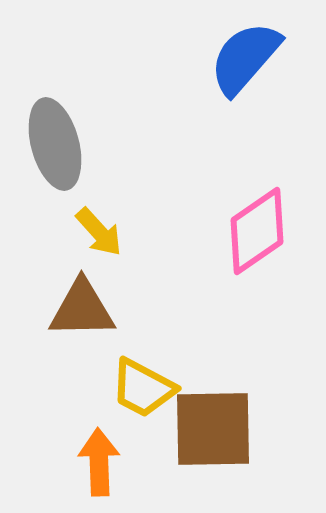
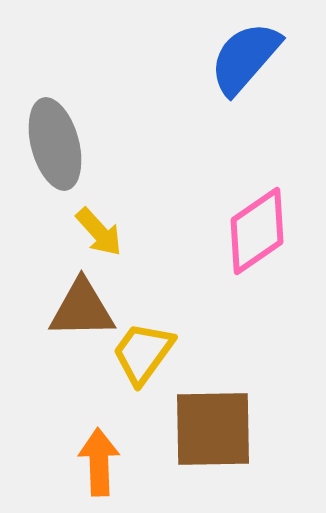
yellow trapezoid: moved 35 px up; rotated 98 degrees clockwise
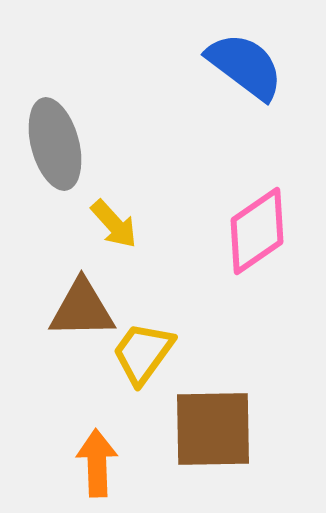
blue semicircle: moved 8 px down; rotated 86 degrees clockwise
yellow arrow: moved 15 px right, 8 px up
orange arrow: moved 2 px left, 1 px down
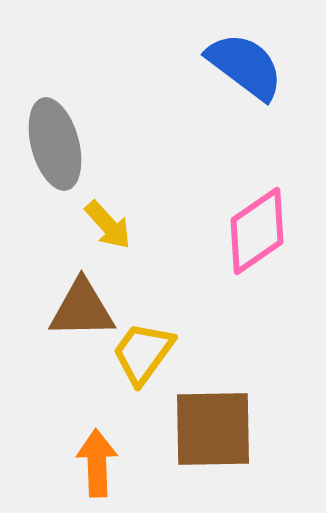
yellow arrow: moved 6 px left, 1 px down
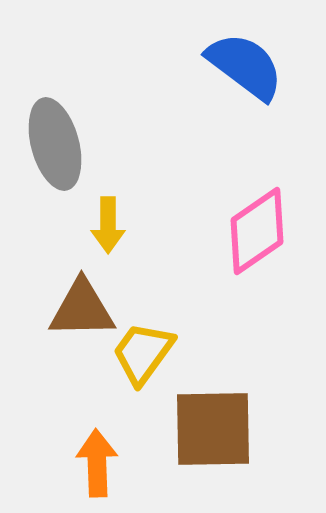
yellow arrow: rotated 42 degrees clockwise
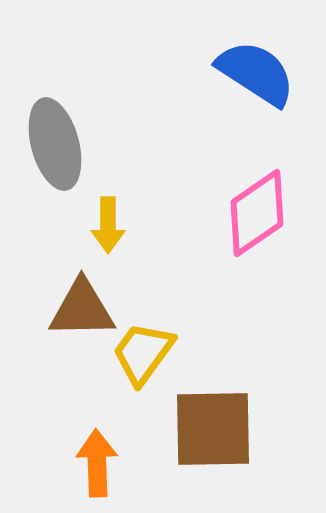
blue semicircle: moved 11 px right, 7 px down; rotated 4 degrees counterclockwise
pink diamond: moved 18 px up
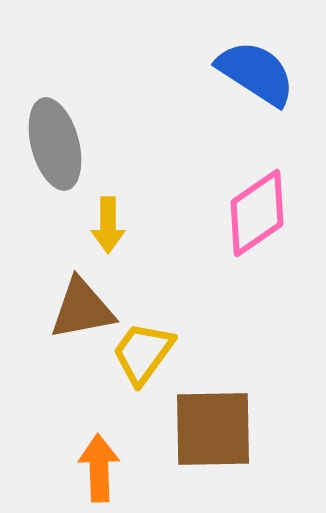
brown triangle: rotated 10 degrees counterclockwise
orange arrow: moved 2 px right, 5 px down
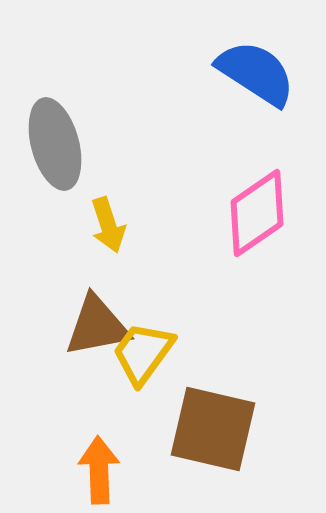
yellow arrow: rotated 18 degrees counterclockwise
brown triangle: moved 15 px right, 17 px down
brown square: rotated 14 degrees clockwise
orange arrow: moved 2 px down
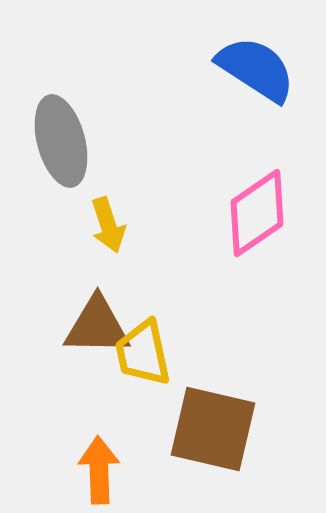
blue semicircle: moved 4 px up
gray ellipse: moved 6 px right, 3 px up
brown triangle: rotated 12 degrees clockwise
yellow trapezoid: rotated 48 degrees counterclockwise
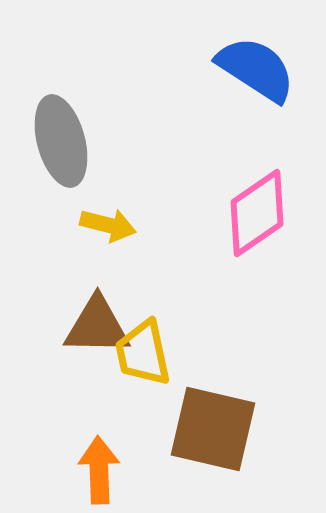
yellow arrow: rotated 58 degrees counterclockwise
